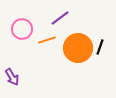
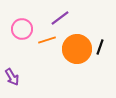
orange circle: moved 1 px left, 1 px down
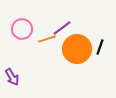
purple line: moved 2 px right, 10 px down
orange line: moved 1 px up
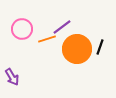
purple line: moved 1 px up
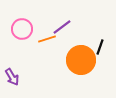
orange circle: moved 4 px right, 11 px down
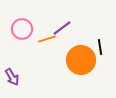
purple line: moved 1 px down
black line: rotated 28 degrees counterclockwise
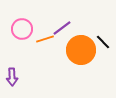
orange line: moved 2 px left
black line: moved 3 px right, 5 px up; rotated 35 degrees counterclockwise
orange circle: moved 10 px up
purple arrow: rotated 30 degrees clockwise
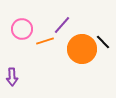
purple line: moved 3 px up; rotated 12 degrees counterclockwise
orange line: moved 2 px down
orange circle: moved 1 px right, 1 px up
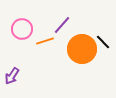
purple arrow: moved 1 px up; rotated 36 degrees clockwise
